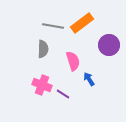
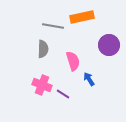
orange rectangle: moved 6 px up; rotated 25 degrees clockwise
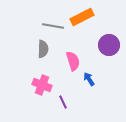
orange rectangle: rotated 15 degrees counterclockwise
purple line: moved 8 px down; rotated 32 degrees clockwise
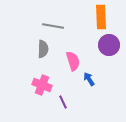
orange rectangle: moved 19 px right; rotated 65 degrees counterclockwise
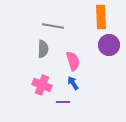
blue arrow: moved 16 px left, 4 px down
purple line: rotated 64 degrees counterclockwise
